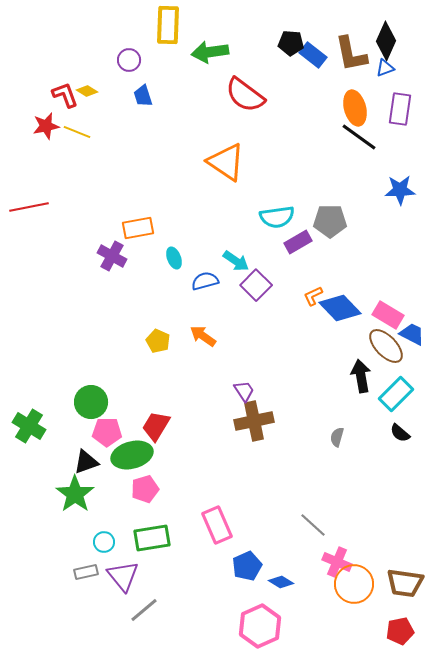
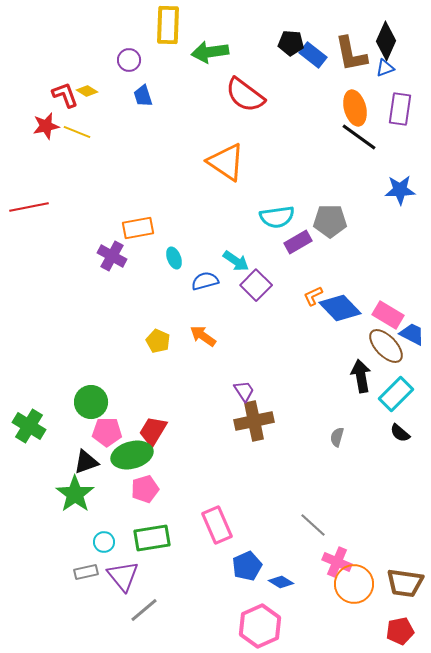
red trapezoid at (156, 426): moved 3 px left, 5 px down
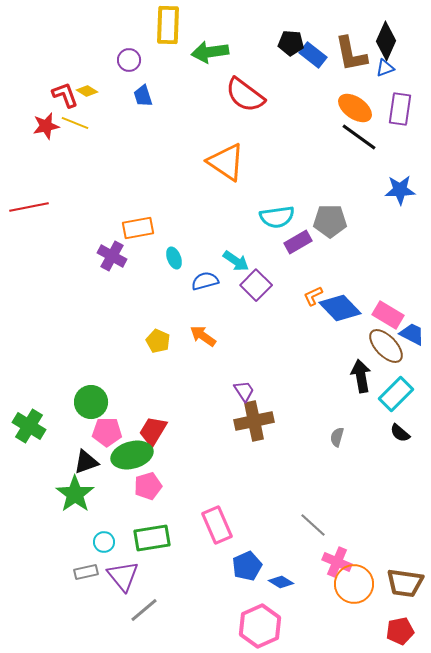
orange ellipse at (355, 108): rotated 40 degrees counterclockwise
yellow line at (77, 132): moved 2 px left, 9 px up
pink pentagon at (145, 489): moved 3 px right, 3 px up
